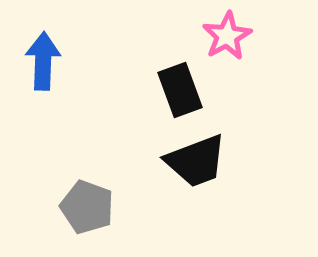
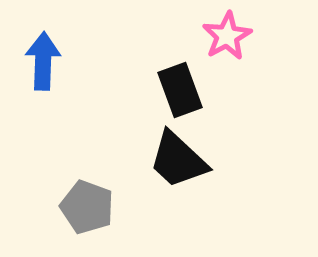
black trapezoid: moved 18 px left, 1 px up; rotated 64 degrees clockwise
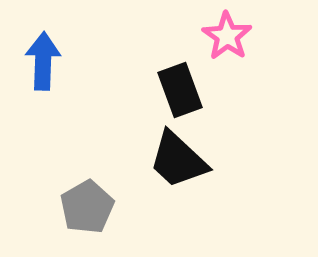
pink star: rotated 9 degrees counterclockwise
gray pentagon: rotated 22 degrees clockwise
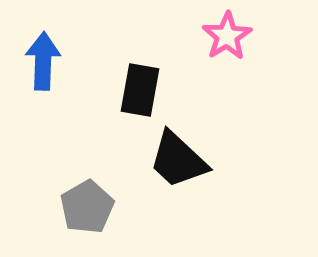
pink star: rotated 6 degrees clockwise
black rectangle: moved 40 px left; rotated 30 degrees clockwise
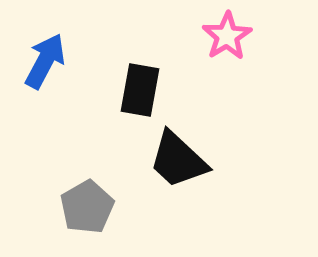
blue arrow: moved 2 px right; rotated 26 degrees clockwise
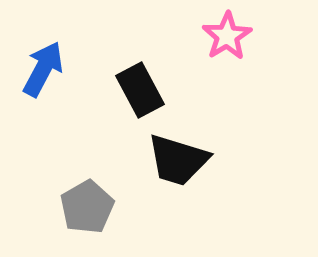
blue arrow: moved 2 px left, 8 px down
black rectangle: rotated 38 degrees counterclockwise
black trapezoid: rotated 26 degrees counterclockwise
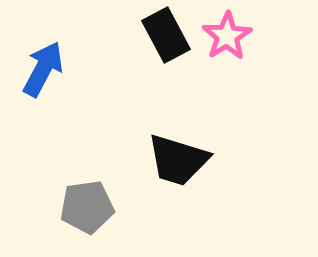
black rectangle: moved 26 px right, 55 px up
gray pentagon: rotated 22 degrees clockwise
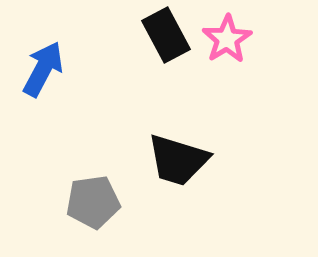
pink star: moved 3 px down
gray pentagon: moved 6 px right, 5 px up
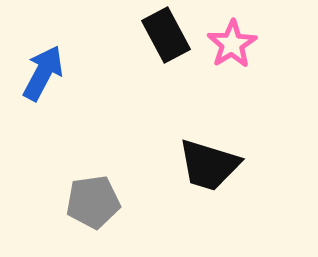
pink star: moved 5 px right, 5 px down
blue arrow: moved 4 px down
black trapezoid: moved 31 px right, 5 px down
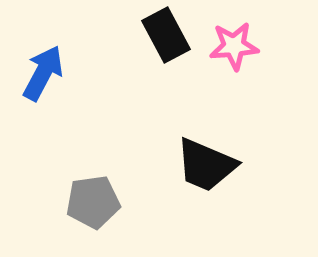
pink star: moved 2 px right, 2 px down; rotated 27 degrees clockwise
black trapezoid: moved 3 px left; rotated 6 degrees clockwise
